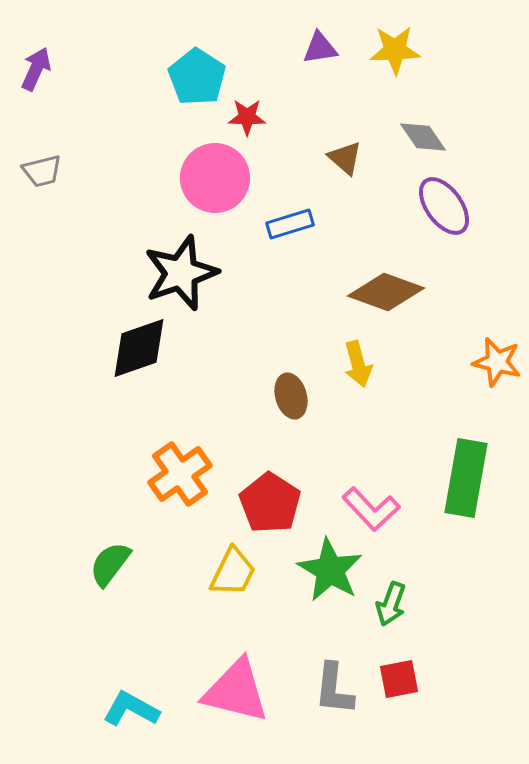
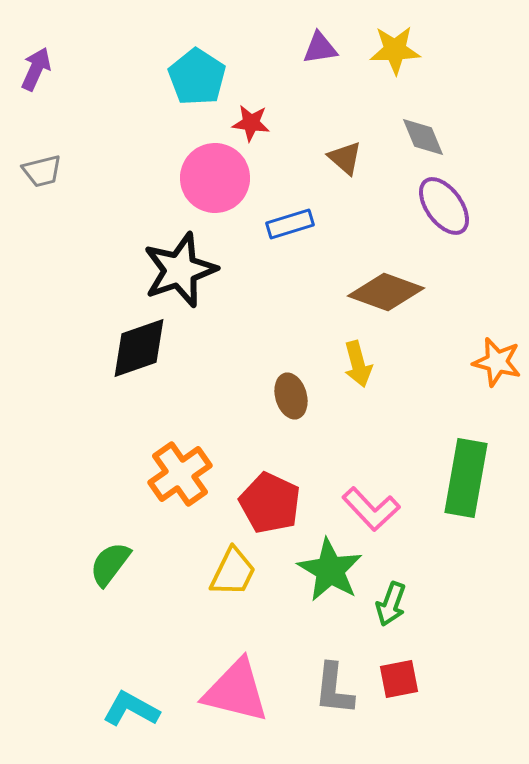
red star: moved 4 px right, 6 px down; rotated 6 degrees clockwise
gray diamond: rotated 12 degrees clockwise
black star: moved 1 px left, 3 px up
red pentagon: rotated 8 degrees counterclockwise
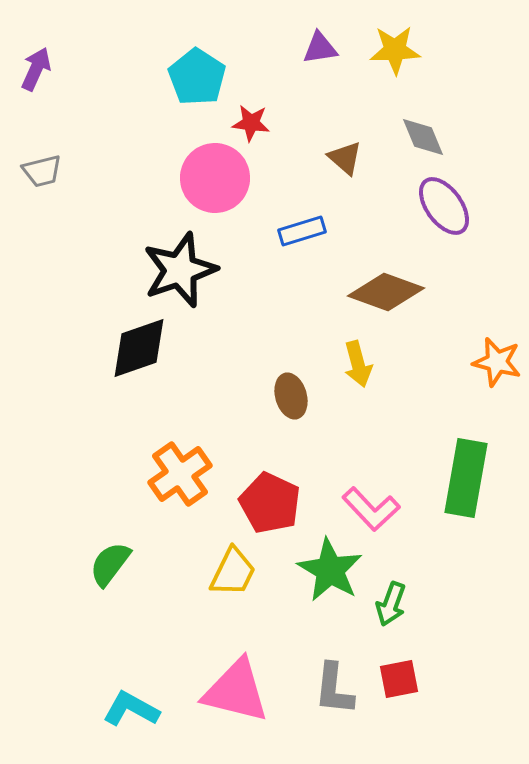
blue rectangle: moved 12 px right, 7 px down
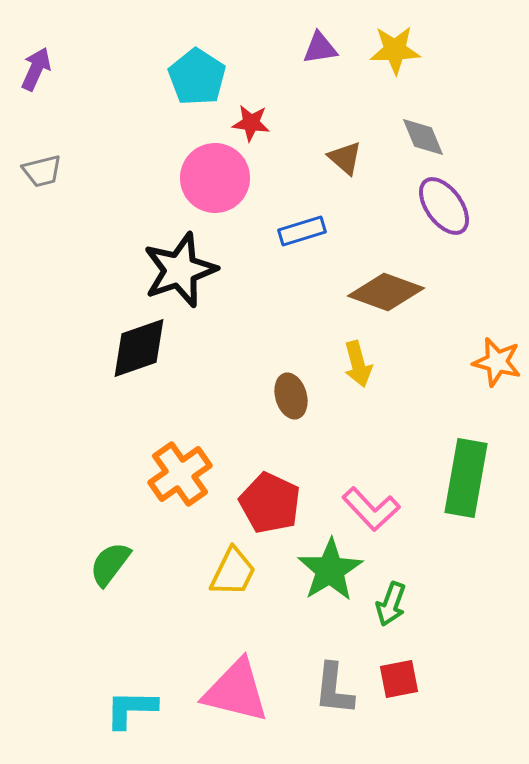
green star: rotated 10 degrees clockwise
cyan L-shape: rotated 28 degrees counterclockwise
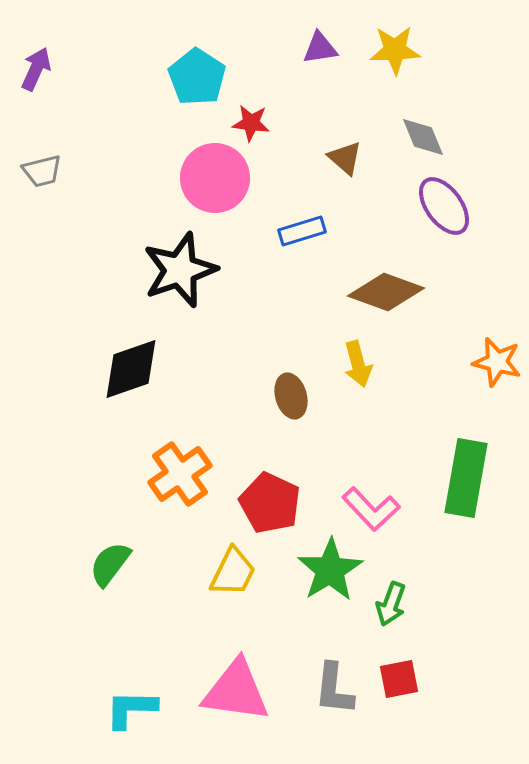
black diamond: moved 8 px left, 21 px down
pink triangle: rotated 6 degrees counterclockwise
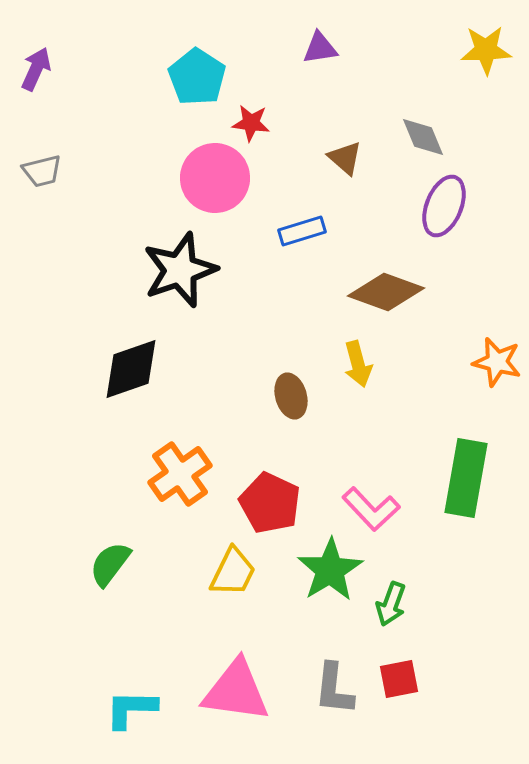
yellow star: moved 91 px right
purple ellipse: rotated 58 degrees clockwise
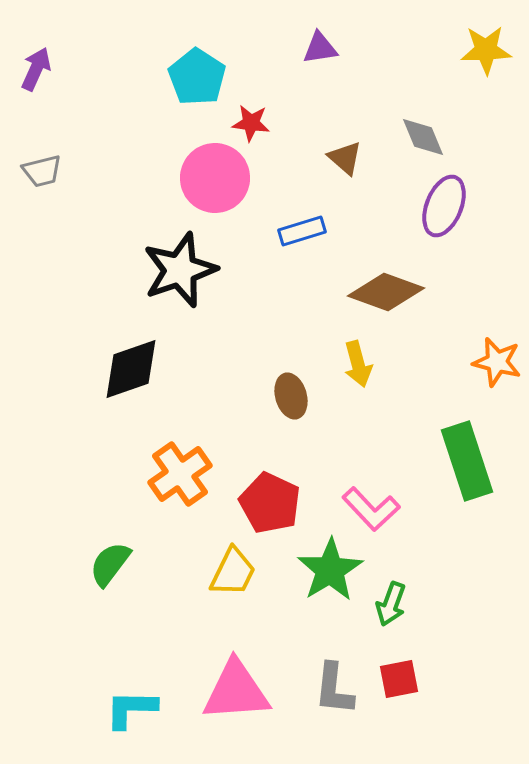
green rectangle: moved 1 px right, 17 px up; rotated 28 degrees counterclockwise
pink triangle: rotated 12 degrees counterclockwise
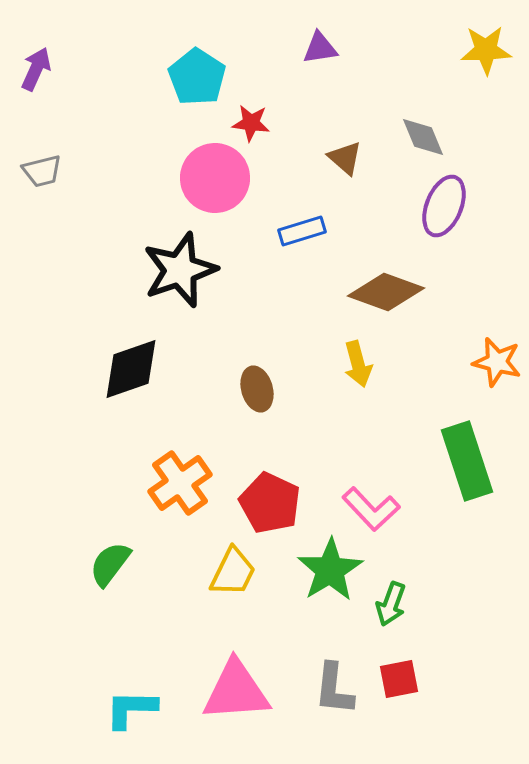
brown ellipse: moved 34 px left, 7 px up
orange cross: moved 9 px down
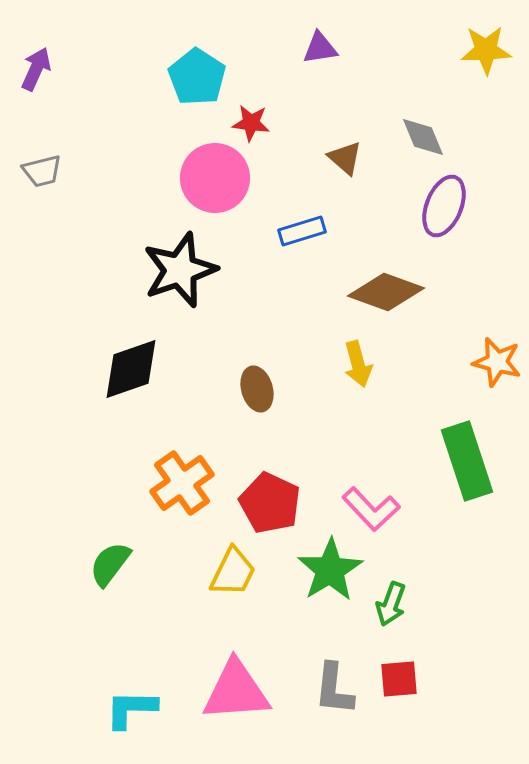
orange cross: moved 2 px right
red square: rotated 6 degrees clockwise
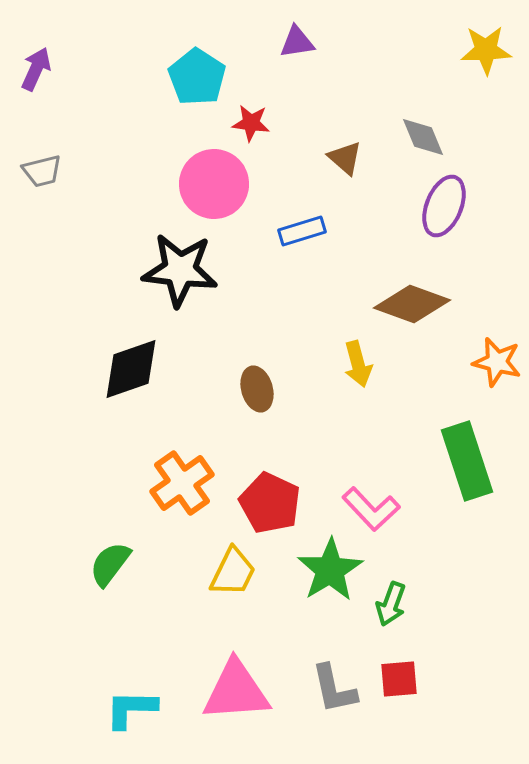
purple triangle: moved 23 px left, 6 px up
pink circle: moved 1 px left, 6 px down
black star: rotated 26 degrees clockwise
brown diamond: moved 26 px right, 12 px down
gray L-shape: rotated 18 degrees counterclockwise
